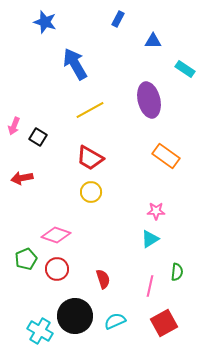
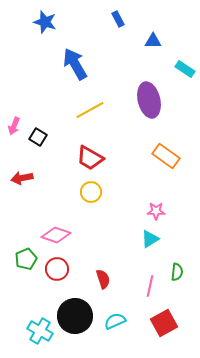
blue rectangle: rotated 56 degrees counterclockwise
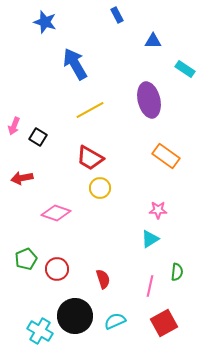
blue rectangle: moved 1 px left, 4 px up
yellow circle: moved 9 px right, 4 px up
pink star: moved 2 px right, 1 px up
pink diamond: moved 22 px up
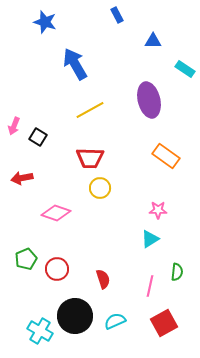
red trapezoid: rotated 28 degrees counterclockwise
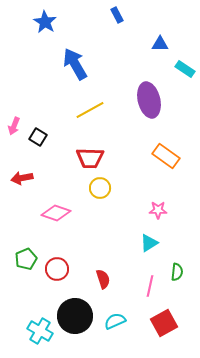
blue star: rotated 15 degrees clockwise
blue triangle: moved 7 px right, 3 px down
cyan triangle: moved 1 px left, 4 px down
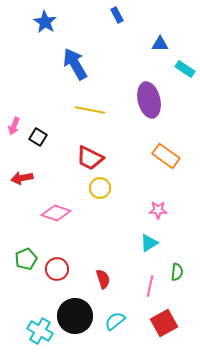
yellow line: rotated 40 degrees clockwise
red trapezoid: rotated 24 degrees clockwise
cyan semicircle: rotated 15 degrees counterclockwise
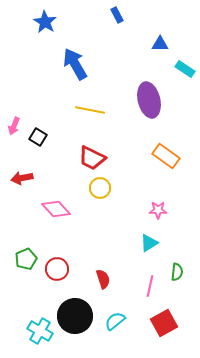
red trapezoid: moved 2 px right
pink diamond: moved 4 px up; rotated 28 degrees clockwise
